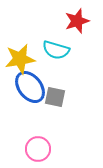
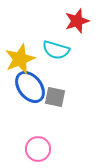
yellow star: rotated 12 degrees counterclockwise
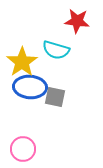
red star: rotated 25 degrees clockwise
yellow star: moved 2 px right, 3 px down; rotated 12 degrees counterclockwise
blue ellipse: rotated 48 degrees counterclockwise
pink circle: moved 15 px left
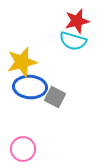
red star: rotated 20 degrees counterclockwise
cyan semicircle: moved 17 px right, 9 px up
yellow star: rotated 20 degrees clockwise
gray square: rotated 15 degrees clockwise
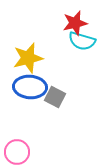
red star: moved 2 px left, 2 px down
cyan semicircle: moved 9 px right
yellow star: moved 6 px right, 4 px up
pink circle: moved 6 px left, 3 px down
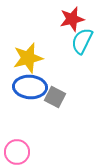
red star: moved 3 px left, 4 px up
cyan semicircle: rotated 100 degrees clockwise
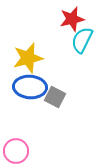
cyan semicircle: moved 1 px up
pink circle: moved 1 px left, 1 px up
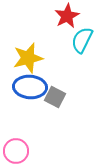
red star: moved 5 px left, 3 px up; rotated 15 degrees counterclockwise
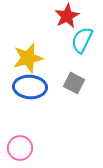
gray square: moved 19 px right, 14 px up
pink circle: moved 4 px right, 3 px up
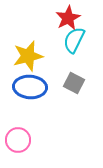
red star: moved 1 px right, 2 px down
cyan semicircle: moved 8 px left
yellow star: moved 2 px up
pink circle: moved 2 px left, 8 px up
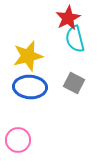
cyan semicircle: moved 1 px right, 1 px up; rotated 40 degrees counterclockwise
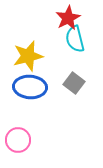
gray square: rotated 10 degrees clockwise
